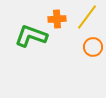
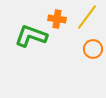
orange cross: rotated 12 degrees clockwise
orange circle: moved 2 px down
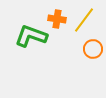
yellow line: moved 3 px left, 3 px down
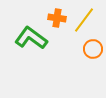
orange cross: moved 1 px up
green L-shape: moved 2 px down; rotated 16 degrees clockwise
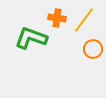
green L-shape: rotated 16 degrees counterclockwise
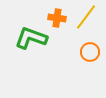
yellow line: moved 2 px right, 3 px up
orange circle: moved 3 px left, 3 px down
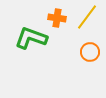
yellow line: moved 1 px right
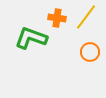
yellow line: moved 1 px left
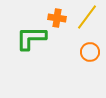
yellow line: moved 1 px right
green L-shape: rotated 20 degrees counterclockwise
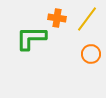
yellow line: moved 2 px down
orange circle: moved 1 px right, 2 px down
